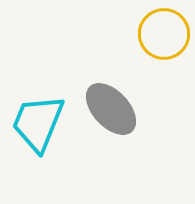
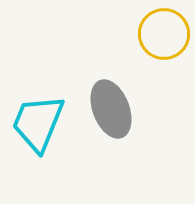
gray ellipse: rotated 22 degrees clockwise
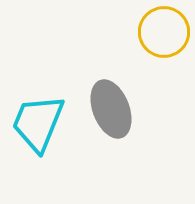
yellow circle: moved 2 px up
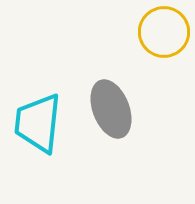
cyan trapezoid: rotated 16 degrees counterclockwise
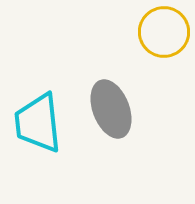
cyan trapezoid: rotated 12 degrees counterclockwise
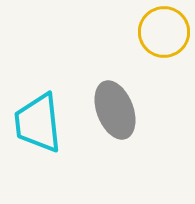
gray ellipse: moved 4 px right, 1 px down
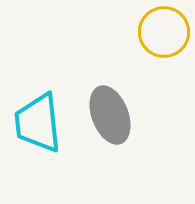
gray ellipse: moved 5 px left, 5 px down
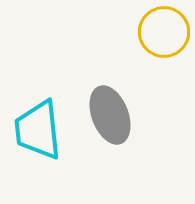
cyan trapezoid: moved 7 px down
